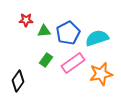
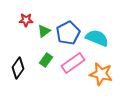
green triangle: rotated 32 degrees counterclockwise
cyan semicircle: rotated 40 degrees clockwise
orange star: rotated 25 degrees clockwise
black diamond: moved 13 px up
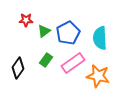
cyan semicircle: moved 3 px right; rotated 115 degrees counterclockwise
orange star: moved 3 px left, 2 px down
